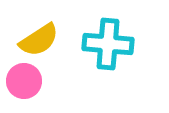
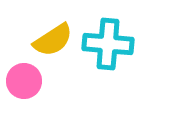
yellow semicircle: moved 14 px right
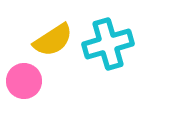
cyan cross: rotated 21 degrees counterclockwise
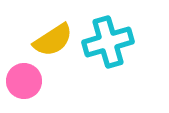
cyan cross: moved 2 px up
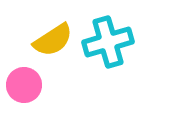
pink circle: moved 4 px down
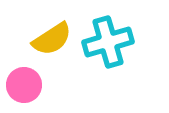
yellow semicircle: moved 1 px left, 1 px up
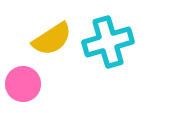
pink circle: moved 1 px left, 1 px up
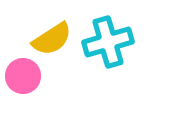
pink circle: moved 8 px up
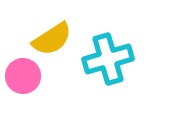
cyan cross: moved 17 px down
